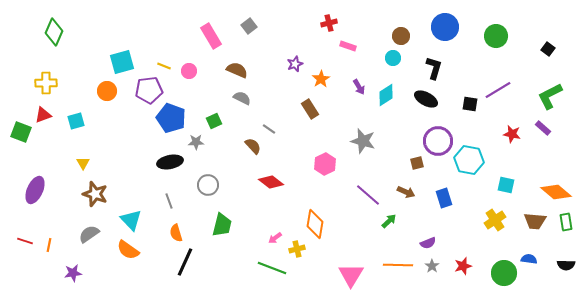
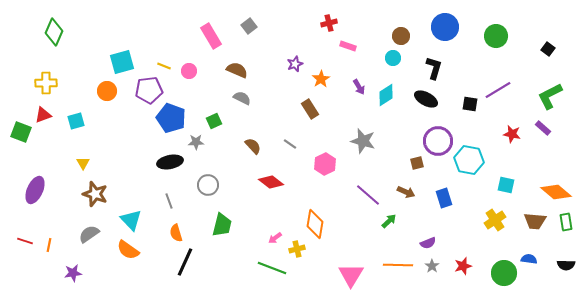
gray line at (269, 129): moved 21 px right, 15 px down
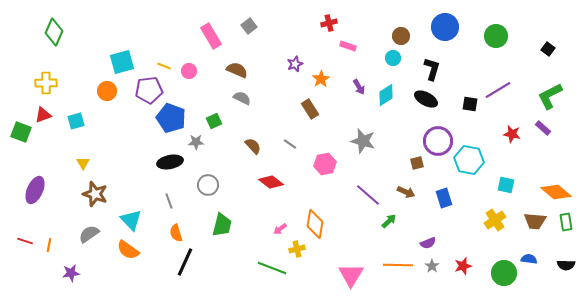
black L-shape at (434, 68): moved 2 px left, 1 px down
pink hexagon at (325, 164): rotated 15 degrees clockwise
pink arrow at (275, 238): moved 5 px right, 9 px up
purple star at (73, 273): moved 2 px left
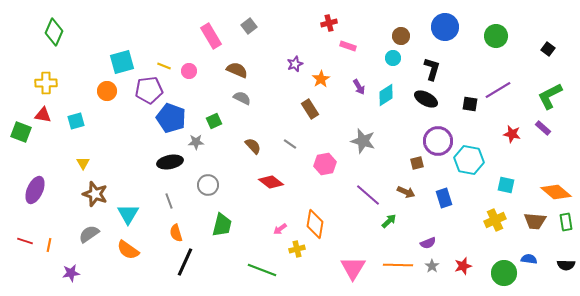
red triangle at (43, 115): rotated 30 degrees clockwise
cyan triangle at (131, 220): moved 3 px left, 6 px up; rotated 15 degrees clockwise
yellow cross at (495, 220): rotated 10 degrees clockwise
green line at (272, 268): moved 10 px left, 2 px down
pink triangle at (351, 275): moved 2 px right, 7 px up
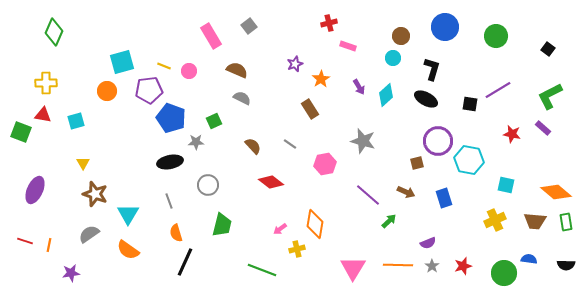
cyan diamond at (386, 95): rotated 10 degrees counterclockwise
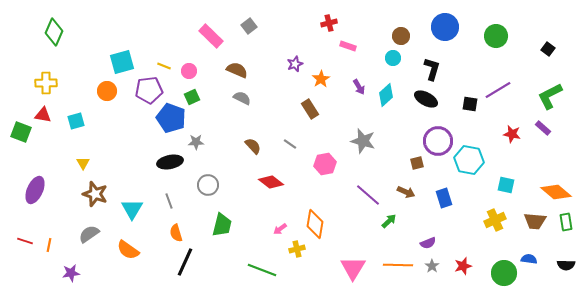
pink rectangle at (211, 36): rotated 15 degrees counterclockwise
green square at (214, 121): moved 22 px left, 24 px up
cyan triangle at (128, 214): moved 4 px right, 5 px up
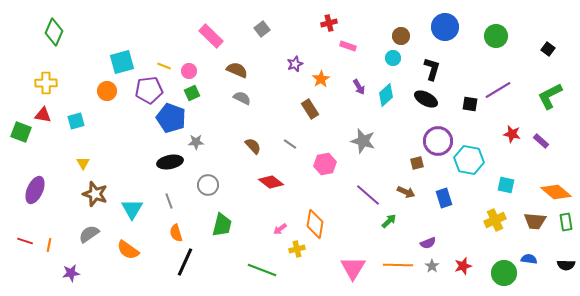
gray square at (249, 26): moved 13 px right, 3 px down
green square at (192, 97): moved 4 px up
purple rectangle at (543, 128): moved 2 px left, 13 px down
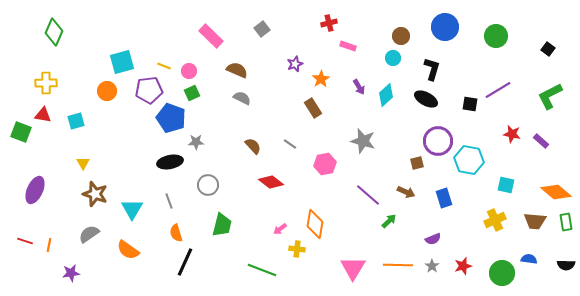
brown rectangle at (310, 109): moved 3 px right, 1 px up
purple semicircle at (428, 243): moved 5 px right, 4 px up
yellow cross at (297, 249): rotated 21 degrees clockwise
green circle at (504, 273): moved 2 px left
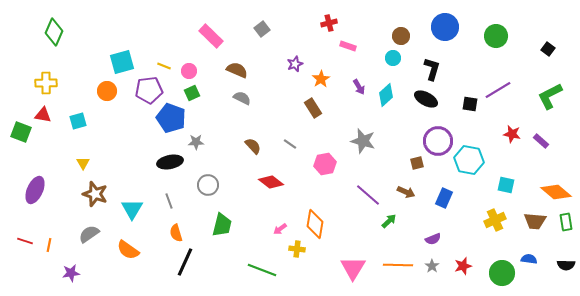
cyan square at (76, 121): moved 2 px right
blue rectangle at (444, 198): rotated 42 degrees clockwise
